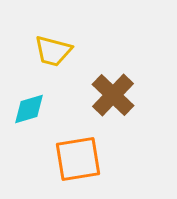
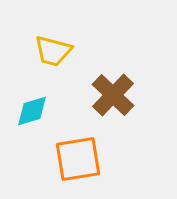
cyan diamond: moved 3 px right, 2 px down
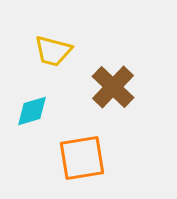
brown cross: moved 8 px up
orange square: moved 4 px right, 1 px up
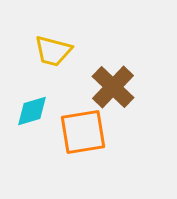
orange square: moved 1 px right, 26 px up
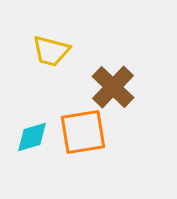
yellow trapezoid: moved 2 px left
cyan diamond: moved 26 px down
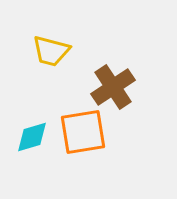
brown cross: rotated 12 degrees clockwise
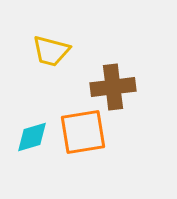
brown cross: rotated 27 degrees clockwise
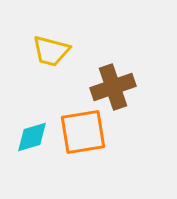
brown cross: rotated 12 degrees counterclockwise
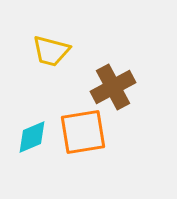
brown cross: rotated 9 degrees counterclockwise
cyan diamond: rotated 6 degrees counterclockwise
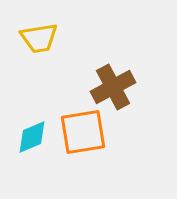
yellow trapezoid: moved 12 px left, 13 px up; rotated 24 degrees counterclockwise
